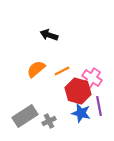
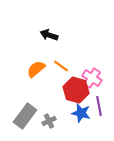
orange line: moved 1 px left, 5 px up; rotated 63 degrees clockwise
red hexagon: moved 2 px left, 1 px up
gray rectangle: rotated 20 degrees counterclockwise
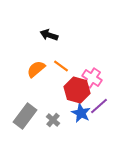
red hexagon: moved 1 px right
purple line: rotated 60 degrees clockwise
blue star: rotated 12 degrees clockwise
gray cross: moved 4 px right, 1 px up; rotated 24 degrees counterclockwise
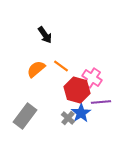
black arrow: moved 4 px left; rotated 144 degrees counterclockwise
purple line: moved 2 px right, 4 px up; rotated 36 degrees clockwise
blue star: rotated 12 degrees clockwise
gray cross: moved 15 px right, 2 px up
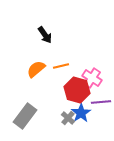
orange line: rotated 49 degrees counterclockwise
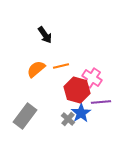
gray cross: moved 1 px down
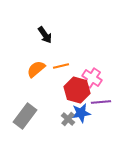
blue star: rotated 24 degrees clockwise
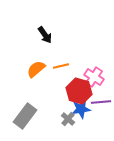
pink cross: moved 2 px right, 1 px up
red hexagon: moved 2 px right, 1 px down
blue star: moved 4 px up
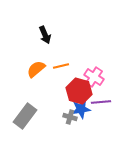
black arrow: rotated 12 degrees clockwise
gray cross: moved 2 px right, 2 px up; rotated 24 degrees counterclockwise
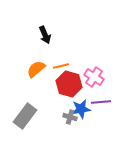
red hexagon: moved 10 px left, 7 px up
